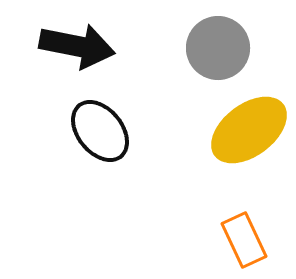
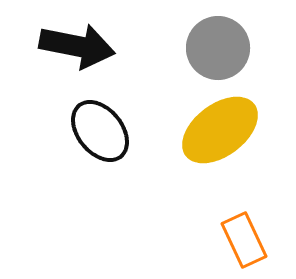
yellow ellipse: moved 29 px left
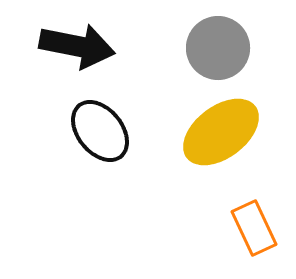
yellow ellipse: moved 1 px right, 2 px down
orange rectangle: moved 10 px right, 12 px up
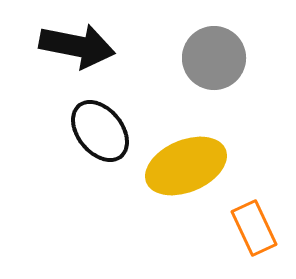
gray circle: moved 4 px left, 10 px down
yellow ellipse: moved 35 px left, 34 px down; rotated 14 degrees clockwise
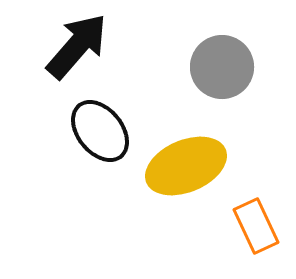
black arrow: rotated 60 degrees counterclockwise
gray circle: moved 8 px right, 9 px down
orange rectangle: moved 2 px right, 2 px up
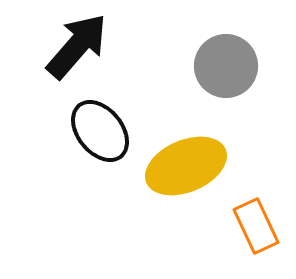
gray circle: moved 4 px right, 1 px up
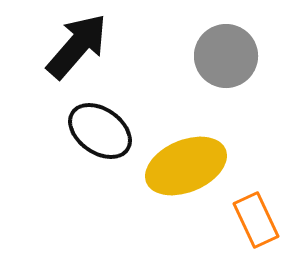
gray circle: moved 10 px up
black ellipse: rotated 16 degrees counterclockwise
orange rectangle: moved 6 px up
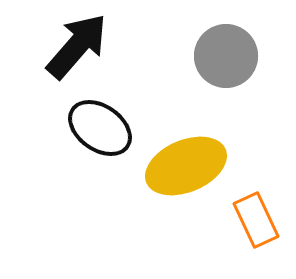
black ellipse: moved 3 px up
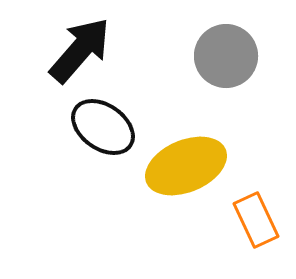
black arrow: moved 3 px right, 4 px down
black ellipse: moved 3 px right, 1 px up
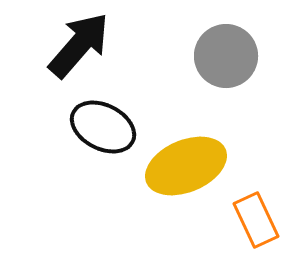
black arrow: moved 1 px left, 5 px up
black ellipse: rotated 8 degrees counterclockwise
